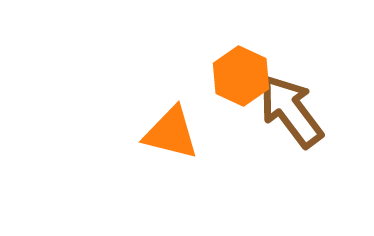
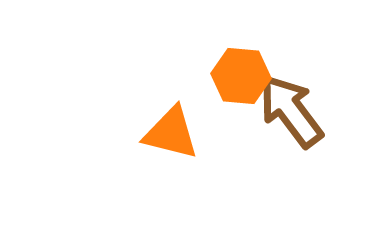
orange hexagon: rotated 20 degrees counterclockwise
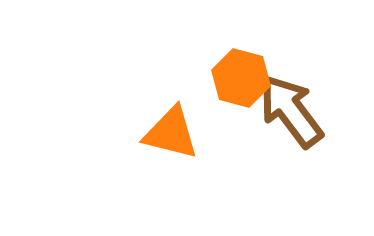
orange hexagon: moved 2 px down; rotated 10 degrees clockwise
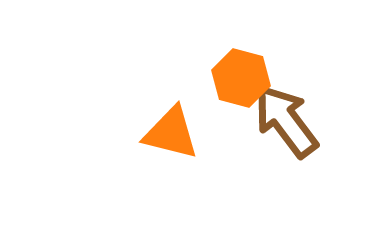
brown arrow: moved 5 px left, 10 px down
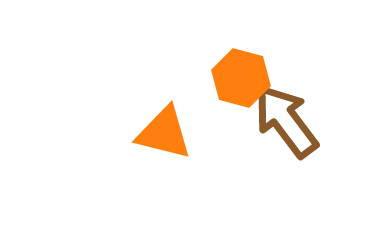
orange triangle: moved 7 px left
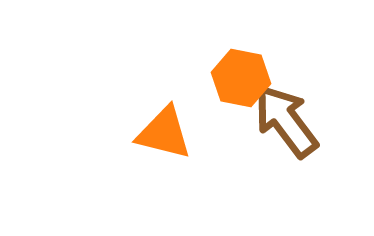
orange hexagon: rotated 4 degrees counterclockwise
